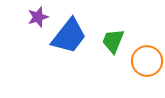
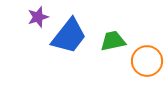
green trapezoid: rotated 56 degrees clockwise
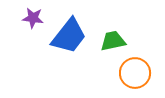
purple star: moved 5 px left, 1 px down; rotated 25 degrees clockwise
orange circle: moved 12 px left, 12 px down
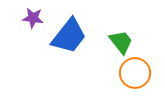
green trapezoid: moved 8 px right, 1 px down; rotated 64 degrees clockwise
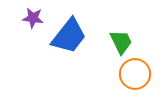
green trapezoid: rotated 12 degrees clockwise
orange circle: moved 1 px down
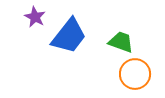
purple star: moved 2 px right, 1 px up; rotated 20 degrees clockwise
green trapezoid: rotated 44 degrees counterclockwise
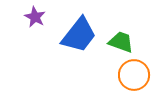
blue trapezoid: moved 10 px right, 1 px up
orange circle: moved 1 px left, 1 px down
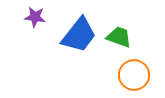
purple star: rotated 20 degrees counterclockwise
green trapezoid: moved 2 px left, 5 px up
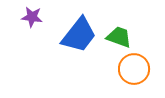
purple star: moved 3 px left
orange circle: moved 6 px up
